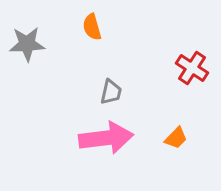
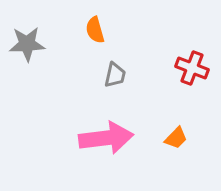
orange semicircle: moved 3 px right, 3 px down
red cross: rotated 12 degrees counterclockwise
gray trapezoid: moved 4 px right, 17 px up
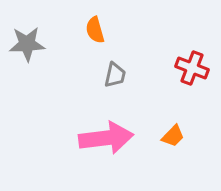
orange trapezoid: moved 3 px left, 2 px up
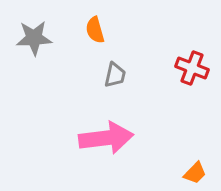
gray star: moved 7 px right, 6 px up
orange trapezoid: moved 22 px right, 37 px down
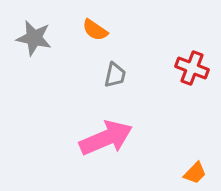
orange semicircle: rotated 40 degrees counterclockwise
gray star: rotated 15 degrees clockwise
pink arrow: rotated 16 degrees counterclockwise
